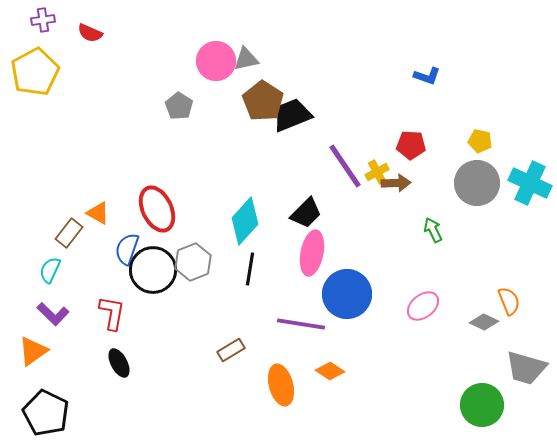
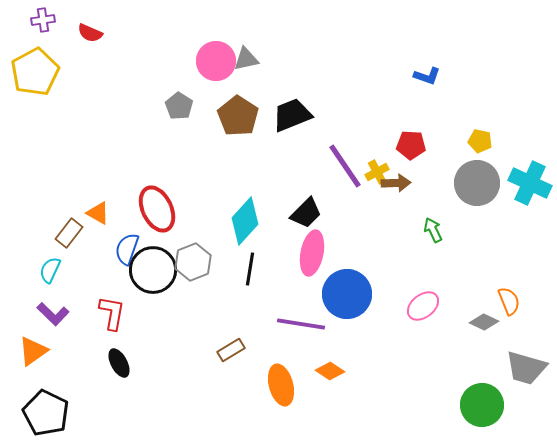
brown pentagon at (263, 101): moved 25 px left, 15 px down
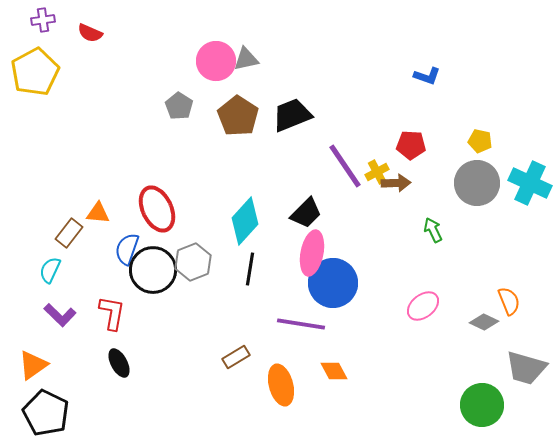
orange triangle at (98, 213): rotated 25 degrees counterclockwise
blue circle at (347, 294): moved 14 px left, 11 px up
purple L-shape at (53, 314): moved 7 px right, 1 px down
brown rectangle at (231, 350): moved 5 px right, 7 px down
orange triangle at (33, 351): moved 14 px down
orange diamond at (330, 371): moved 4 px right; rotated 28 degrees clockwise
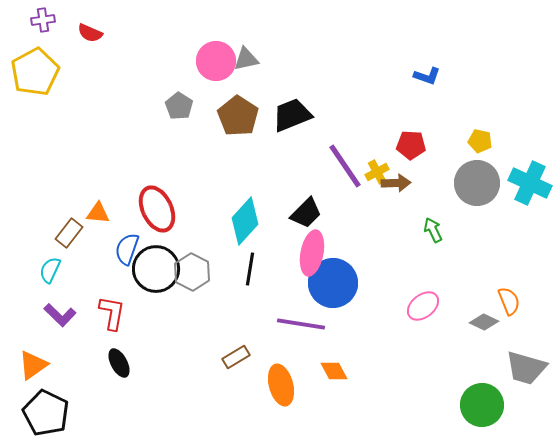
gray hexagon at (193, 262): moved 1 px left, 10 px down; rotated 12 degrees counterclockwise
black circle at (153, 270): moved 3 px right, 1 px up
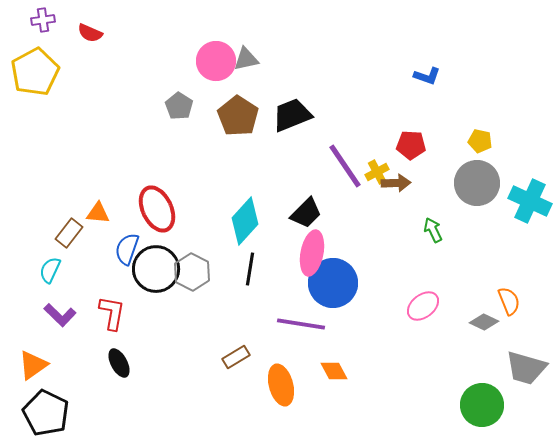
cyan cross at (530, 183): moved 18 px down
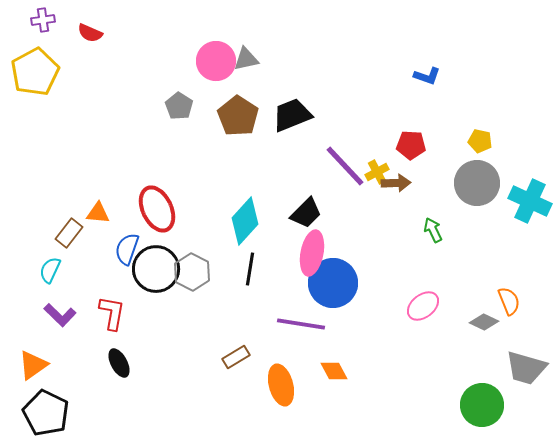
purple line at (345, 166): rotated 9 degrees counterclockwise
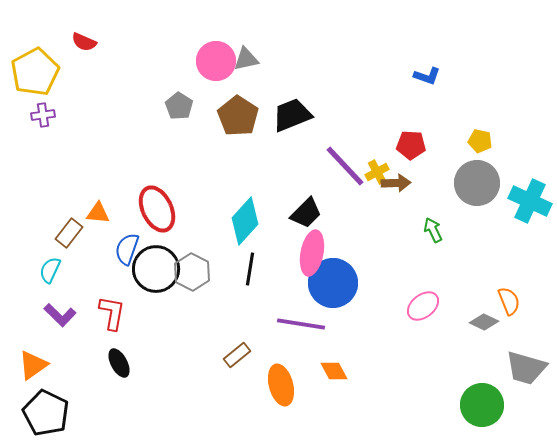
purple cross at (43, 20): moved 95 px down
red semicircle at (90, 33): moved 6 px left, 9 px down
brown rectangle at (236, 357): moved 1 px right, 2 px up; rotated 8 degrees counterclockwise
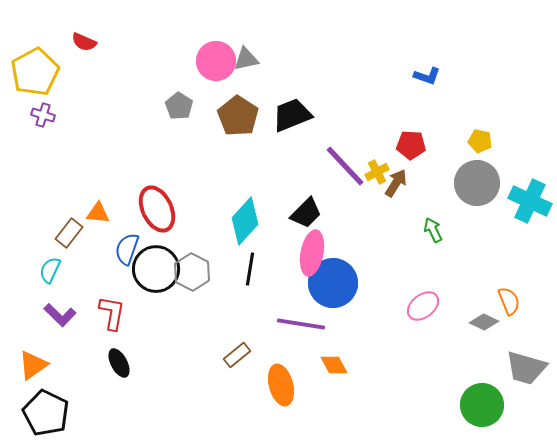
purple cross at (43, 115): rotated 25 degrees clockwise
brown arrow at (396, 183): rotated 56 degrees counterclockwise
orange diamond at (334, 371): moved 6 px up
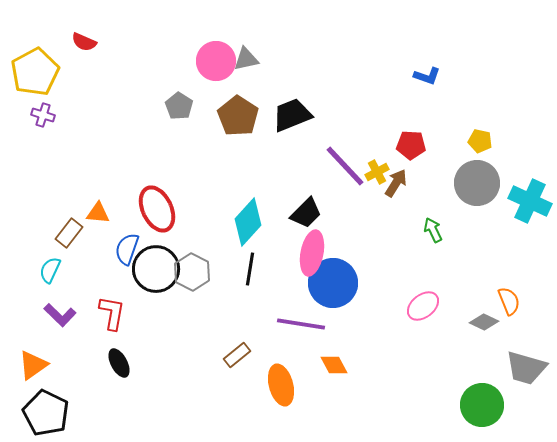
cyan diamond at (245, 221): moved 3 px right, 1 px down
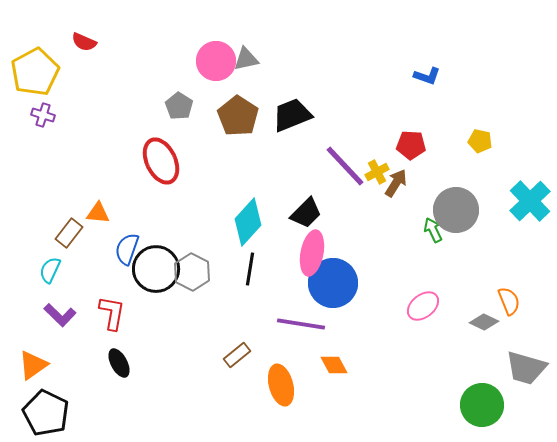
gray circle at (477, 183): moved 21 px left, 27 px down
cyan cross at (530, 201): rotated 21 degrees clockwise
red ellipse at (157, 209): moved 4 px right, 48 px up
